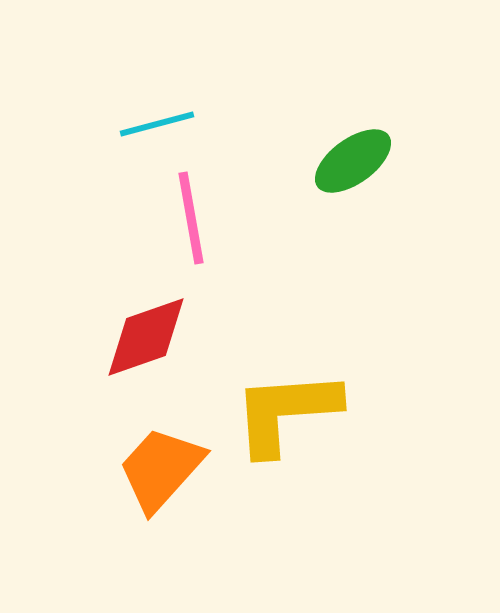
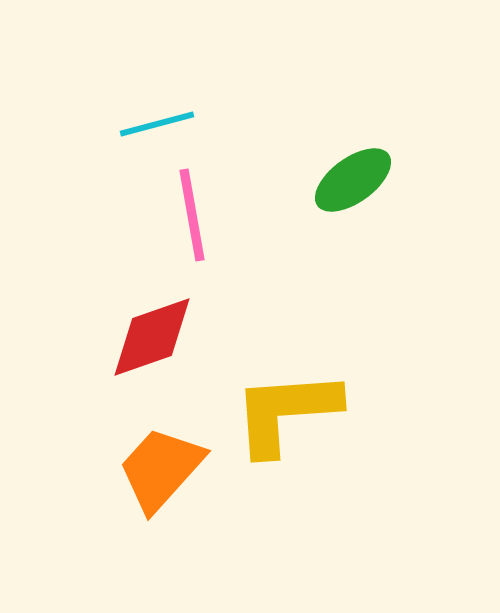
green ellipse: moved 19 px down
pink line: moved 1 px right, 3 px up
red diamond: moved 6 px right
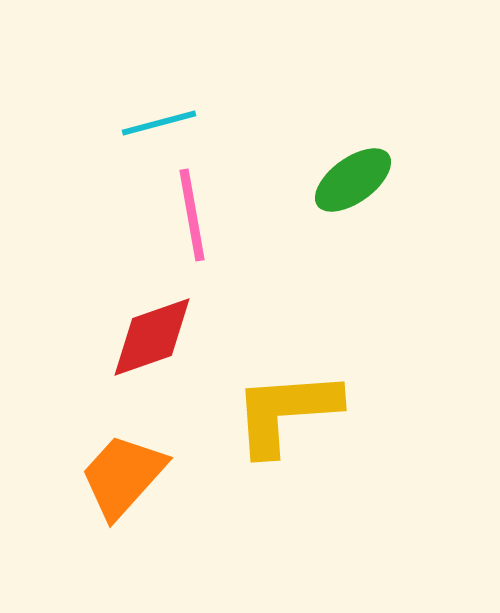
cyan line: moved 2 px right, 1 px up
orange trapezoid: moved 38 px left, 7 px down
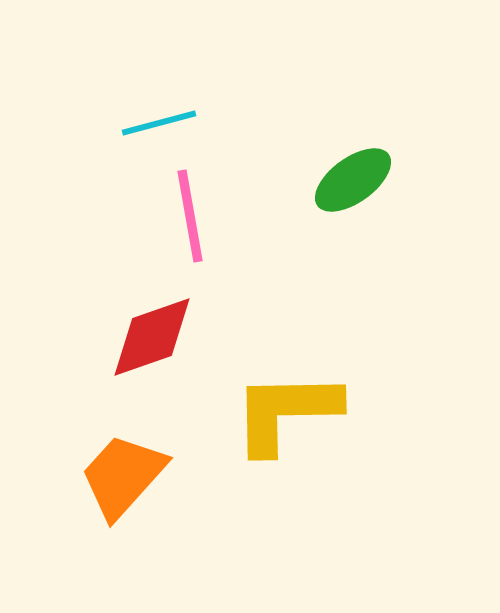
pink line: moved 2 px left, 1 px down
yellow L-shape: rotated 3 degrees clockwise
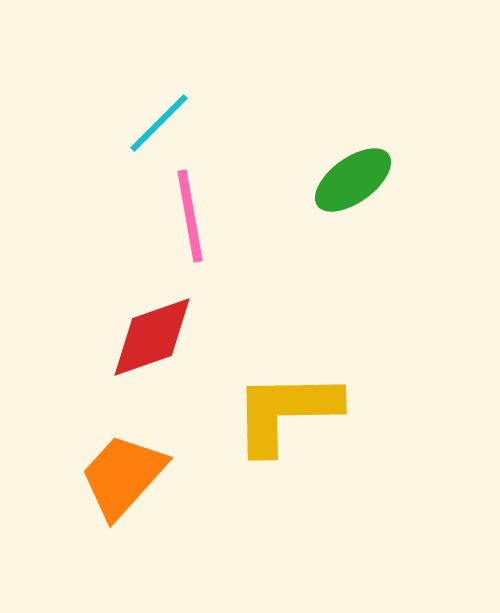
cyan line: rotated 30 degrees counterclockwise
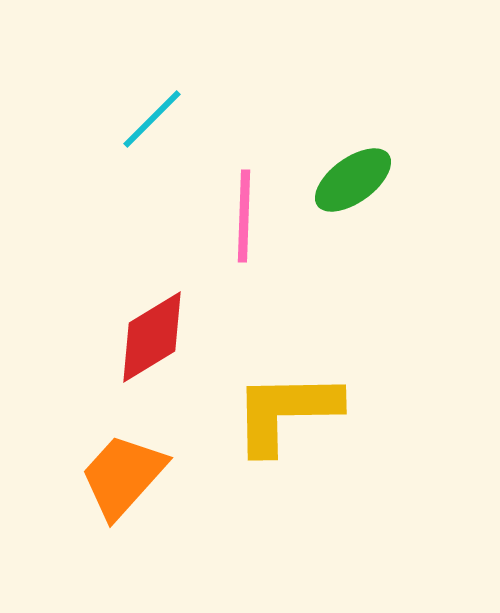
cyan line: moved 7 px left, 4 px up
pink line: moved 54 px right; rotated 12 degrees clockwise
red diamond: rotated 12 degrees counterclockwise
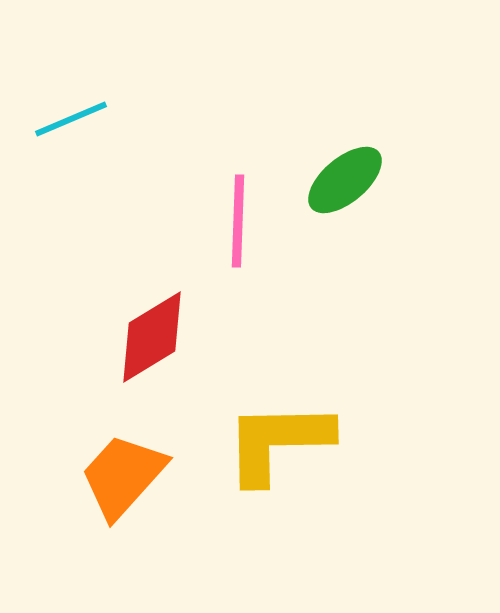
cyan line: moved 81 px left; rotated 22 degrees clockwise
green ellipse: moved 8 px left; rotated 4 degrees counterclockwise
pink line: moved 6 px left, 5 px down
yellow L-shape: moved 8 px left, 30 px down
